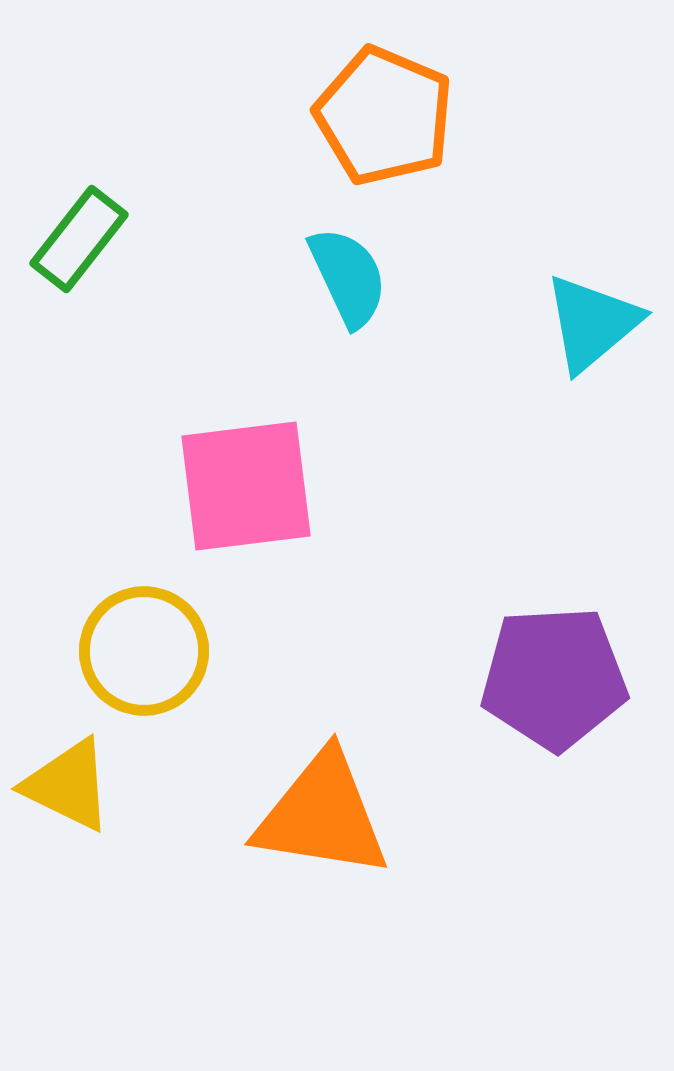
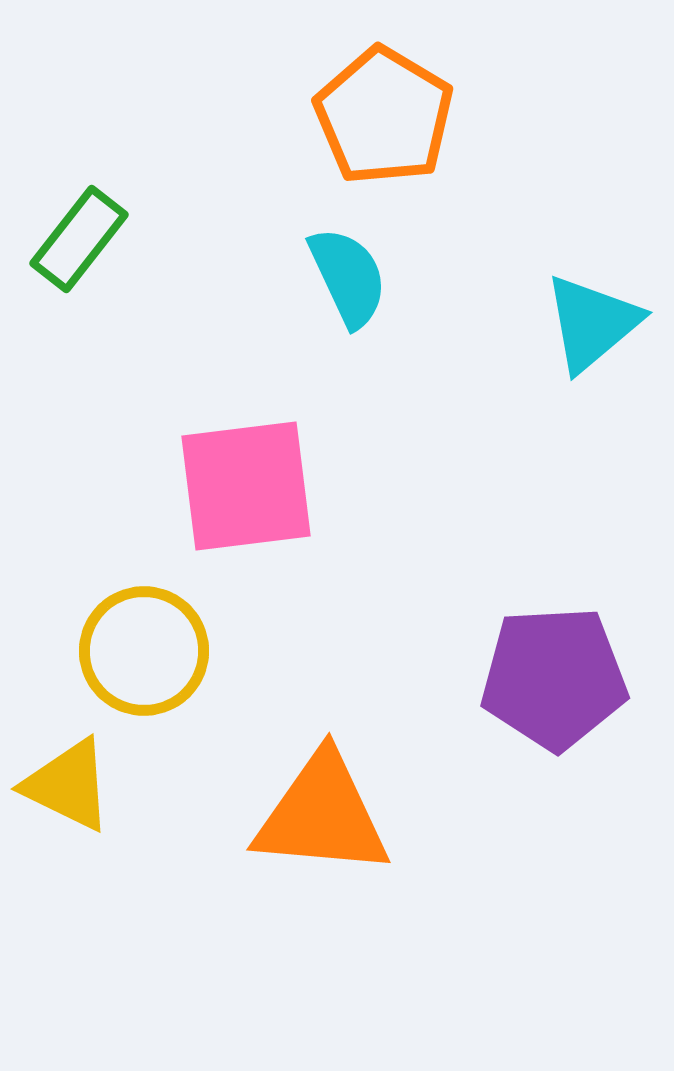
orange pentagon: rotated 8 degrees clockwise
orange triangle: rotated 4 degrees counterclockwise
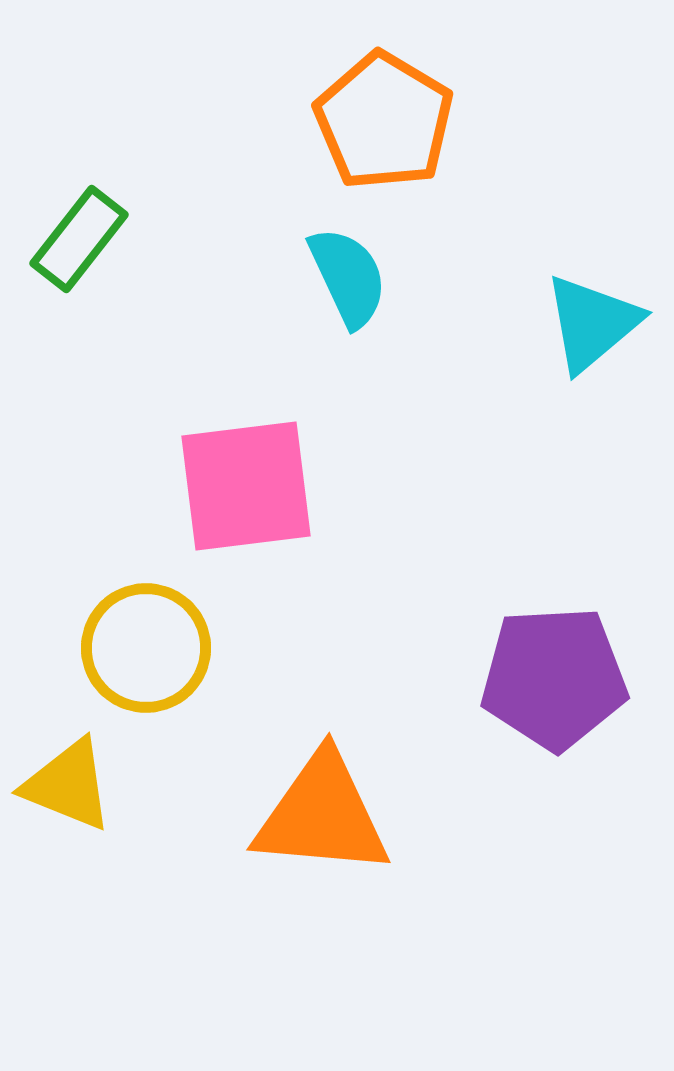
orange pentagon: moved 5 px down
yellow circle: moved 2 px right, 3 px up
yellow triangle: rotated 4 degrees counterclockwise
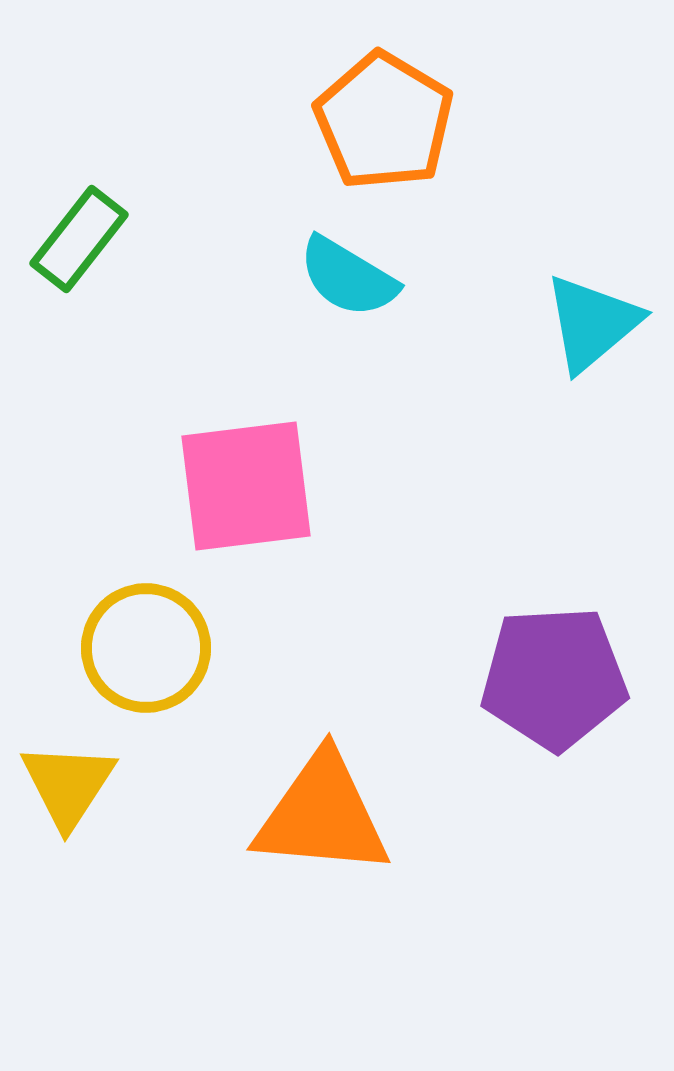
cyan semicircle: rotated 146 degrees clockwise
yellow triangle: rotated 41 degrees clockwise
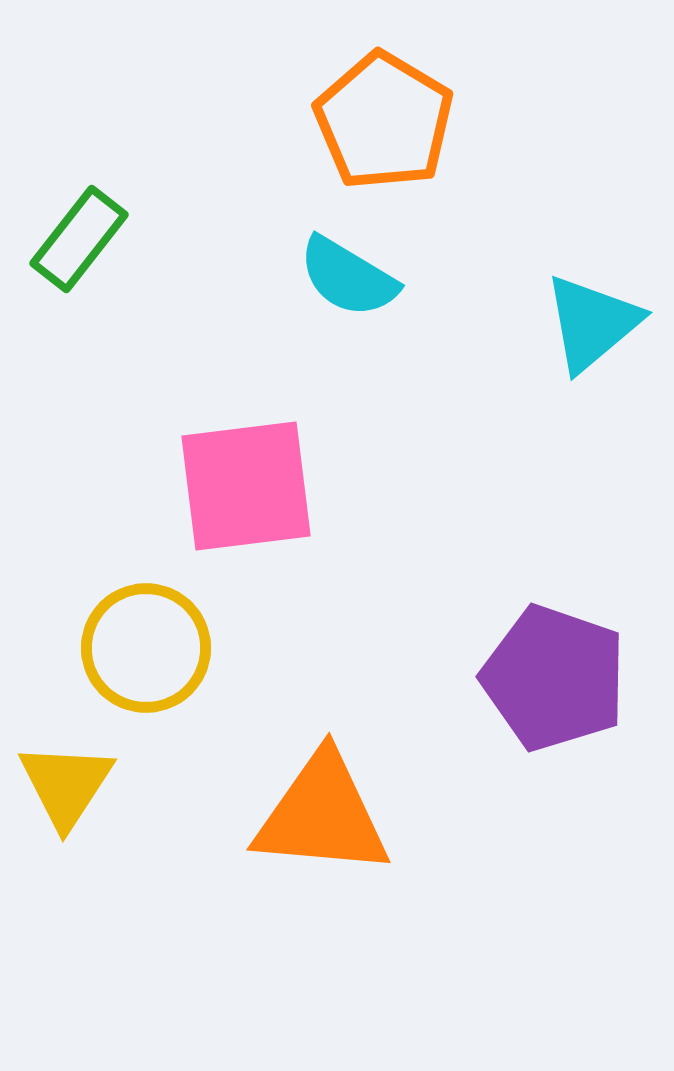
purple pentagon: rotated 22 degrees clockwise
yellow triangle: moved 2 px left
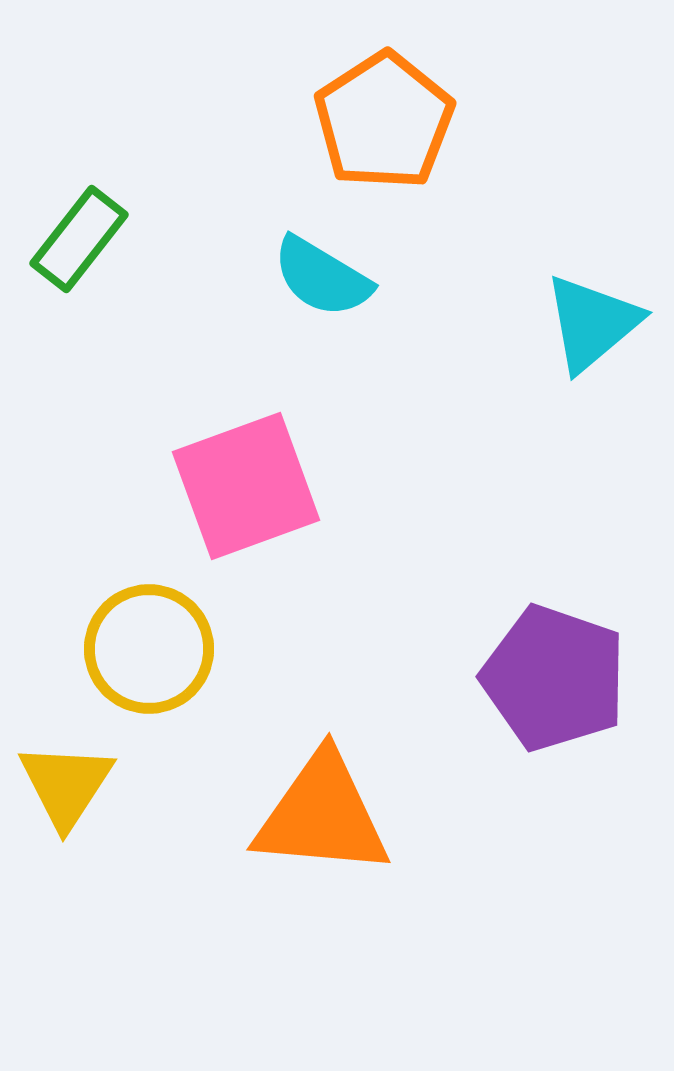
orange pentagon: rotated 8 degrees clockwise
cyan semicircle: moved 26 px left
pink square: rotated 13 degrees counterclockwise
yellow circle: moved 3 px right, 1 px down
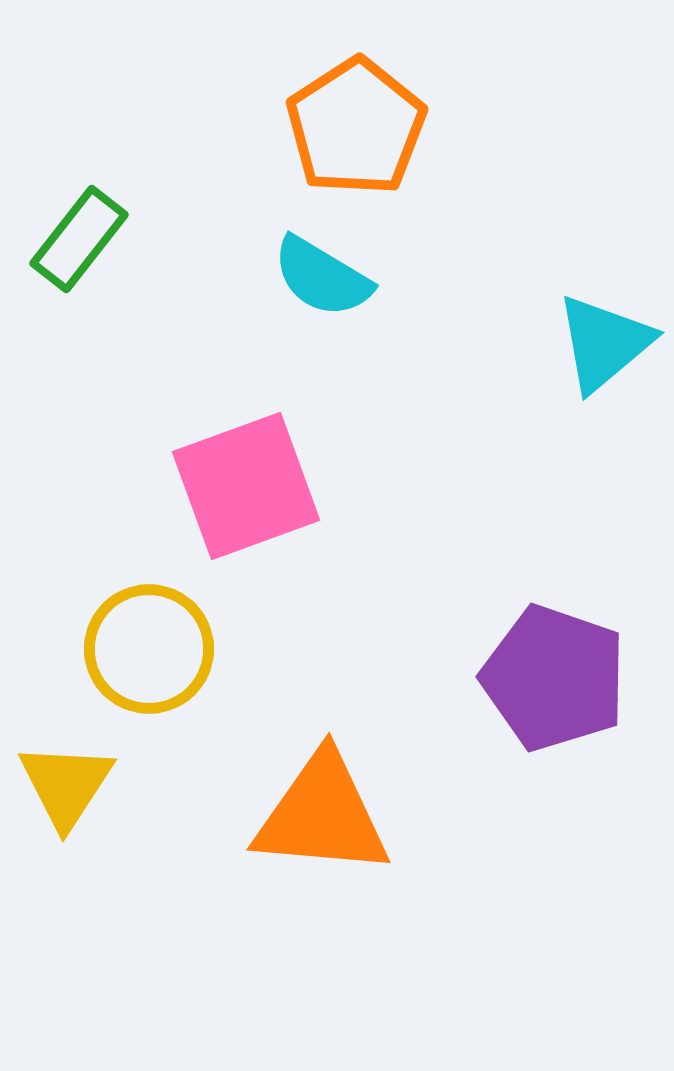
orange pentagon: moved 28 px left, 6 px down
cyan triangle: moved 12 px right, 20 px down
